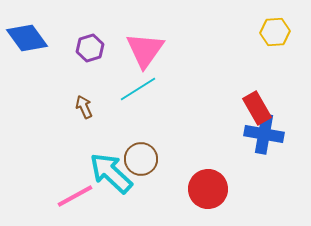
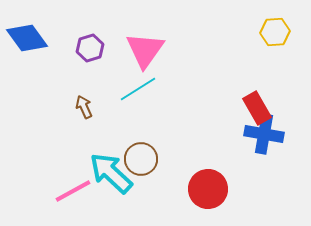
pink line: moved 2 px left, 5 px up
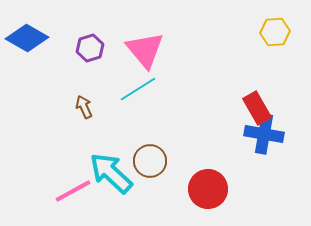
blue diamond: rotated 24 degrees counterclockwise
pink triangle: rotated 15 degrees counterclockwise
brown circle: moved 9 px right, 2 px down
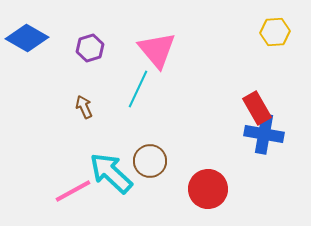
pink triangle: moved 12 px right
cyan line: rotated 33 degrees counterclockwise
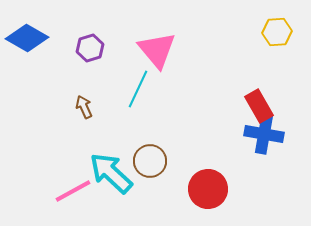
yellow hexagon: moved 2 px right
red rectangle: moved 2 px right, 2 px up
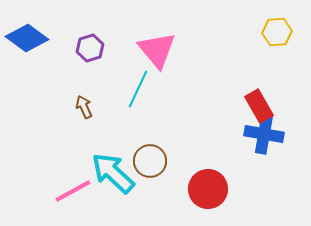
blue diamond: rotated 6 degrees clockwise
cyan arrow: moved 2 px right
